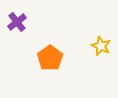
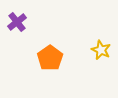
yellow star: moved 4 px down
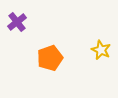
orange pentagon: rotated 15 degrees clockwise
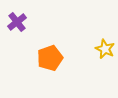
yellow star: moved 4 px right, 1 px up
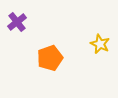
yellow star: moved 5 px left, 5 px up
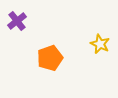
purple cross: moved 1 px up
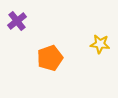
yellow star: rotated 18 degrees counterclockwise
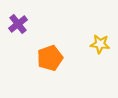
purple cross: moved 1 px right, 3 px down
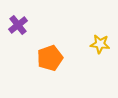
purple cross: moved 1 px down
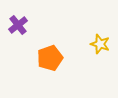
yellow star: rotated 12 degrees clockwise
